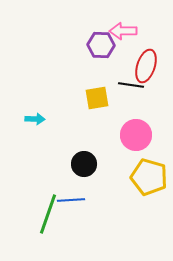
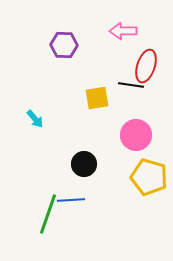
purple hexagon: moved 37 px left
cyan arrow: rotated 48 degrees clockwise
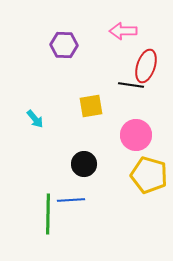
yellow square: moved 6 px left, 8 px down
yellow pentagon: moved 2 px up
green line: rotated 18 degrees counterclockwise
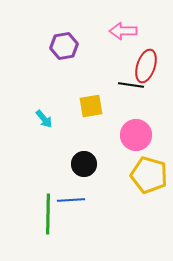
purple hexagon: moved 1 px down; rotated 12 degrees counterclockwise
cyan arrow: moved 9 px right
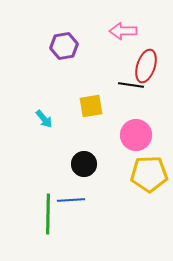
yellow pentagon: moved 1 px up; rotated 18 degrees counterclockwise
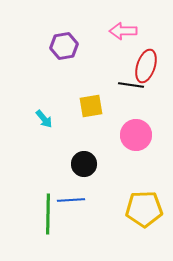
yellow pentagon: moved 5 px left, 35 px down
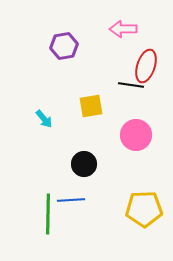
pink arrow: moved 2 px up
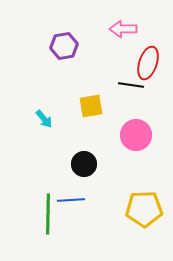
red ellipse: moved 2 px right, 3 px up
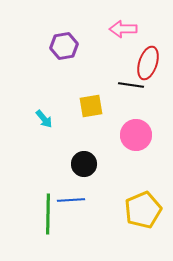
yellow pentagon: moved 1 px left, 1 px down; rotated 21 degrees counterclockwise
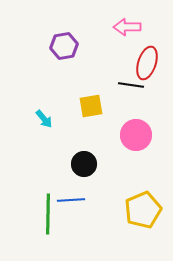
pink arrow: moved 4 px right, 2 px up
red ellipse: moved 1 px left
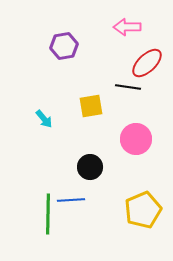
red ellipse: rotated 28 degrees clockwise
black line: moved 3 px left, 2 px down
pink circle: moved 4 px down
black circle: moved 6 px right, 3 px down
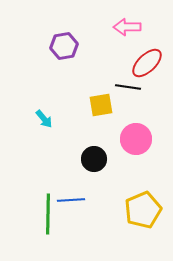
yellow square: moved 10 px right, 1 px up
black circle: moved 4 px right, 8 px up
